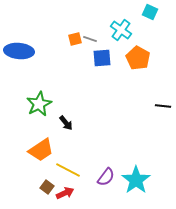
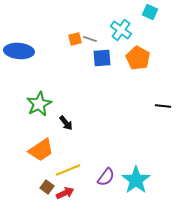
yellow line: rotated 50 degrees counterclockwise
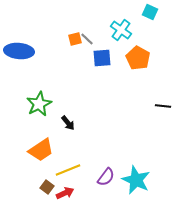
gray line: moved 3 px left; rotated 24 degrees clockwise
black arrow: moved 2 px right
cyan star: rotated 12 degrees counterclockwise
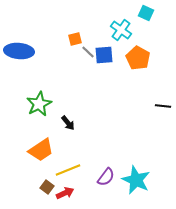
cyan square: moved 4 px left, 1 px down
gray line: moved 1 px right, 13 px down
blue square: moved 2 px right, 3 px up
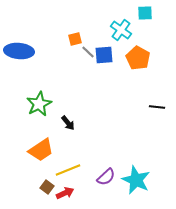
cyan square: moved 1 px left; rotated 28 degrees counterclockwise
black line: moved 6 px left, 1 px down
purple semicircle: rotated 12 degrees clockwise
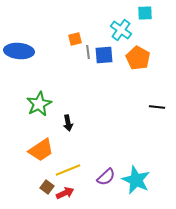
gray line: rotated 40 degrees clockwise
black arrow: rotated 28 degrees clockwise
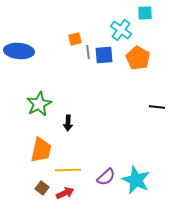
black arrow: rotated 14 degrees clockwise
orange trapezoid: rotated 44 degrees counterclockwise
yellow line: rotated 20 degrees clockwise
brown square: moved 5 px left, 1 px down
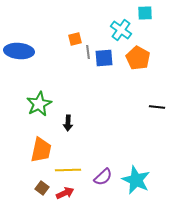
blue square: moved 3 px down
purple semicircle: moved 3 px left
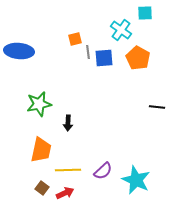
green star: rotated 15 degrees clockwise
purple semicircle: moved 6 px up
